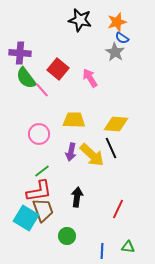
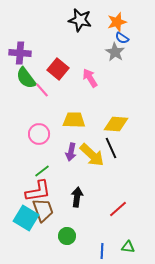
red L-shape: moved 1 px left
red line: rotated 24 degrees clockwise
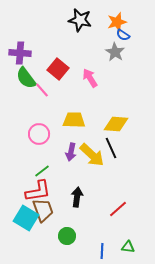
blue semicircle: moved 1 px right, 3 px up
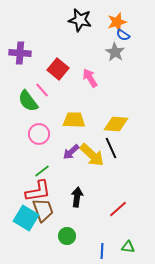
green semicircle: moved 2 px right, 23 px down
purple arrow: rotated 36 degrees clockwise
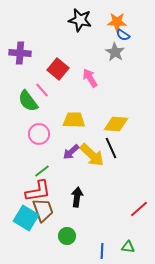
orange star: rotated 18 degrees clockwise
red line: moved 21 px right
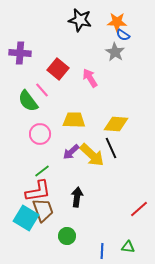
pink circle: moved 1 px right
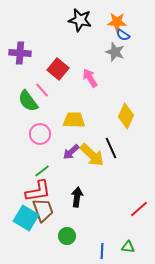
gray star: rotated 12 degrees counterclockwise
yellow diamond: moved 10 px right, 8 px up; rotated 70 degrees counterclockwise
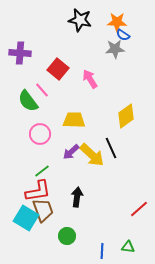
gray star: moved 3 px up; rotated 24 degrees counterclockwise
pink arrow: moved 1 px down
yellow diamond: rotated 30 degrees clockwise
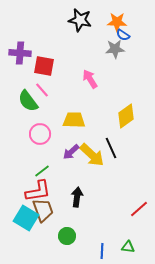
red square: moved 14 px left, 3 px up; rotated 30 degrees counterclockwise
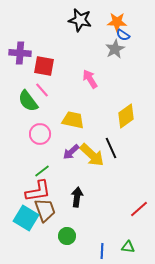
gray star: rotated 24 degrees counterclockwise
yellow trapezoid: moved 1 px left; rotated 10 degrees clockwise
brown trapezoid: moved 2 px right
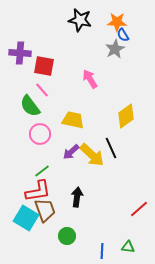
blue semicircle: rotated 24 degrees clockwise
green semicircle: moved 2 px right, 5 px down
